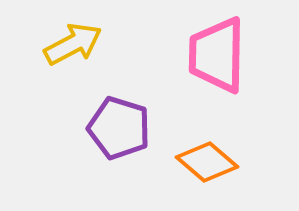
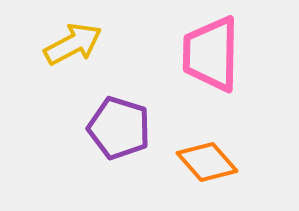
pink trapezoid: moved 6 px left, 1 px up
orange diamond: rotated 8 degrees clockwise
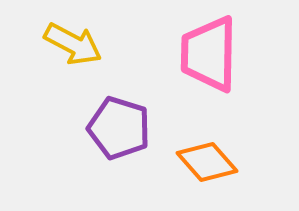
yellow arrow: rotated 56 degrees clockwise
pink trapezoid: moved 2 px left
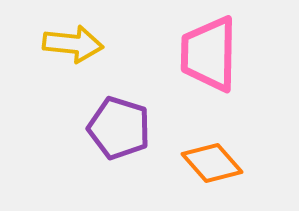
yellow arrow: rotated 22 degrees counterclockwise
orange diamond: moved 5 px right, 1 px down
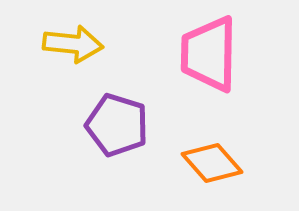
purple pentagon: moved 2 px left, 3 px up
